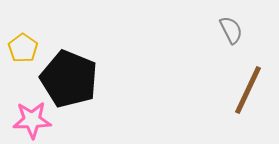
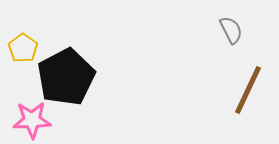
black pentagon: moved 3 px left, 2 px up; rotated 22 degrees clockwise
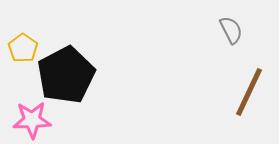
black pentagon: moved 2 px up
brown line: moved 1 px right, 2 px down
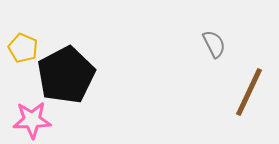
gray semicircle: moved 17 px left, 14 px down
yellow pentagon: rotated 12 degrees counterclockwise
